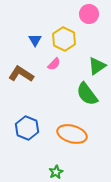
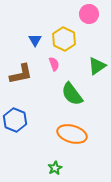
pink semicircle: rotated 64 degrees counterclockwise
brown L-shape: rotated 135 degrees clockwise
green semicircle: moved 15 px left
blue hexagon: moved 12 px left, 8 px up
green star: moved 1 px left, 4 px up
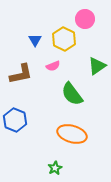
pink circle: moved 4 px left, 5 px down
pink semicircle: moved 1 px left, 2 px down; rotated 88 degrees clockwise
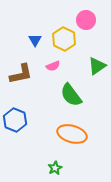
pink circle: moved 1 px right, 1 px down
green semicircle: moved 1 px left, 1 px down
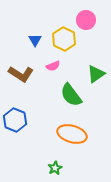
green triangle: moved 1 px left, 8 px down
brown L-shape: rotated 45 degrees clockwise
